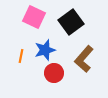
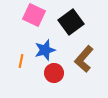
pink square: moved 2 px up
orange line: moved 5 px down
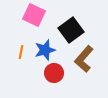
black square: moved 8 px down
orange line: moved 9 px up
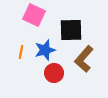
black square: rotated 35 degrees clockwise
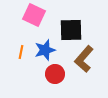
red circle: moved 1 px right, 1 px down
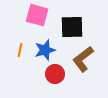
pink square: moved 3 px right; rotated 10 degrees counterclockwise
black square: moved 1 px right, 3 px up
orange line: moved 1 px left, 2 px up
brown L-shape: moved 1 px left; rotated 12 degrees clockwise
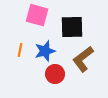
blue star: moved 1 px down
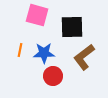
blue star: moved 1 px left, 2 px down; rotated 15 degrees clockwise
brown L-shape: moved 1 px right, 2 px up
red circle: moved 2 px left, 2 px down
